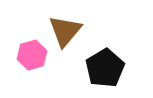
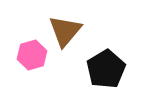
black pentagon: moved 1 px right, 1 px down
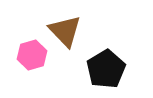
brown triangle: rotated 24 degrees counterclockwise
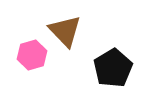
black pentagon: moved 7 px right, 1 px up
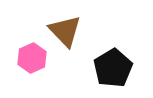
pink hexagon: moved 3 px down; rotated 8 degrees counterclockwise
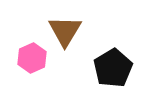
brown triangle: rotated 15 degrees clockwise
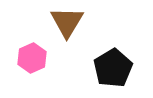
brown triangle: moved 2 px right, 9 px up
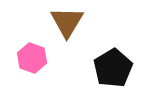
pink hexagon: rotated 16 degrees counterclockwise
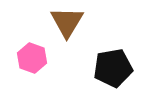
black pentagon: rotated 21 degrees clockwise
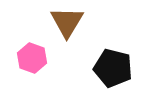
black pentagon: rotated 24 degrees clockwise
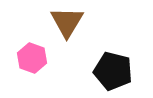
black pentagon: moved 3 px down
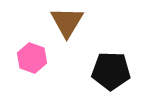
black pentagon: moved 2 px left; rotated 12 degrees counterclockwise
